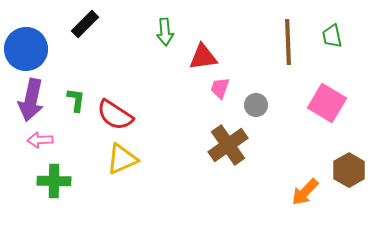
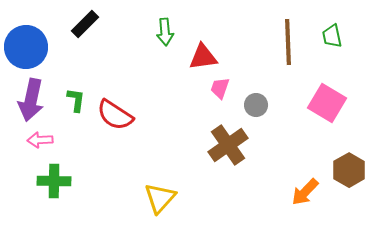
blue circle: moved 2 px up
yellow triangle: moved 38 px right, 39 px down; rotated 24 degrees counterclockwise
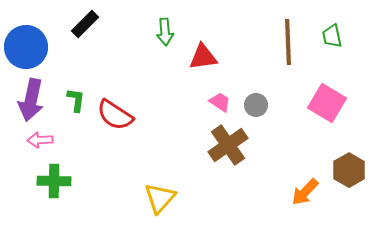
pink trapezoid: moved 14 px down; rotated 105 degrees clockwise
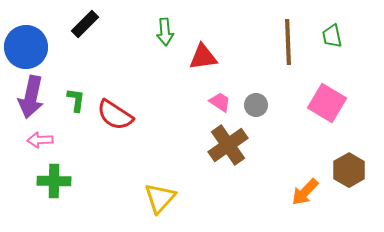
purple arrow: moved 3 px up
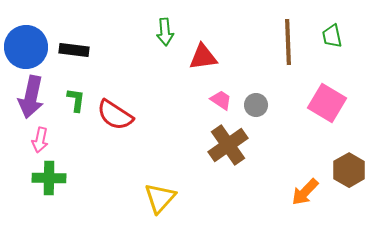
black rectangle: moved 11 px left, 26 px down; rotated 52 degrees clockwise
pink trapezoid: moved 1 px right, 2 px up
pink arrow: rotated 75 degrees counterclockwise
green cross: moved 5 px left, 3 px up
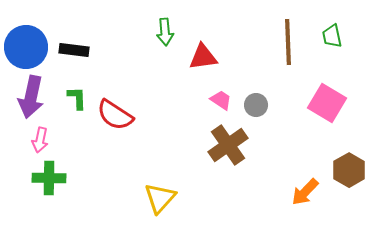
green L-shape: moved 1 px right, 2 px up; rotated 10 degrees counterclockwise
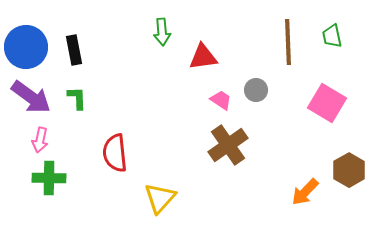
green arrow: moved 3 px left
black rectangle: rotated 72 degrees clockwise
purple arrow: rotated 66 degrees counterclockwise
gray circle: moved 15 px up
red semicircle: moved 38 px down; rotated 51 degrees clockwise
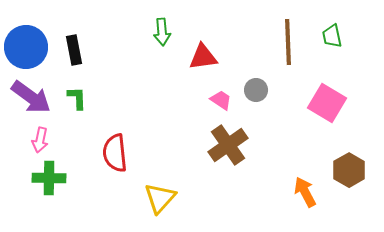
orange arrow: rotated 108 degrees clockwise
